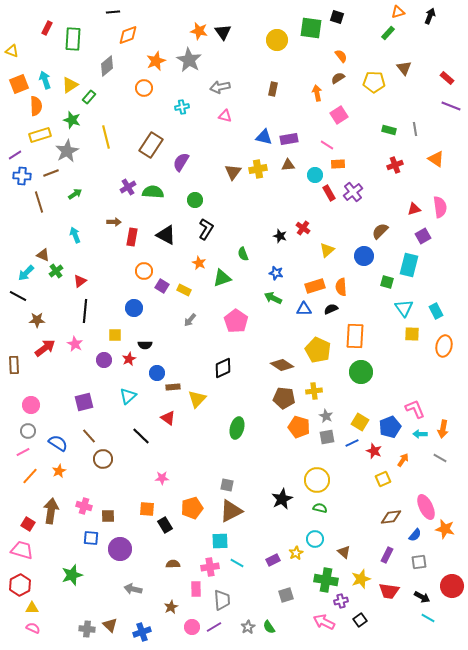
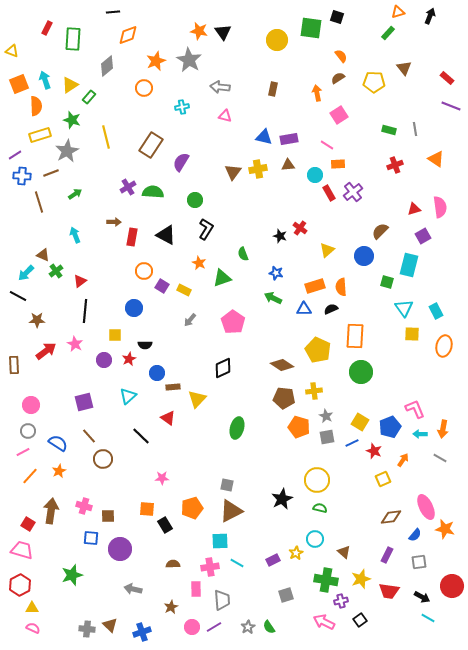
gray arrow at (220, 87): rotated 18 degrees clockwise
red cross at (303, 228): moved 3 px left
pink pentagon at (236, 321): moved 3 px left, 1 px down
red arrow at (45, 348): moved 1 px right, 3 px down
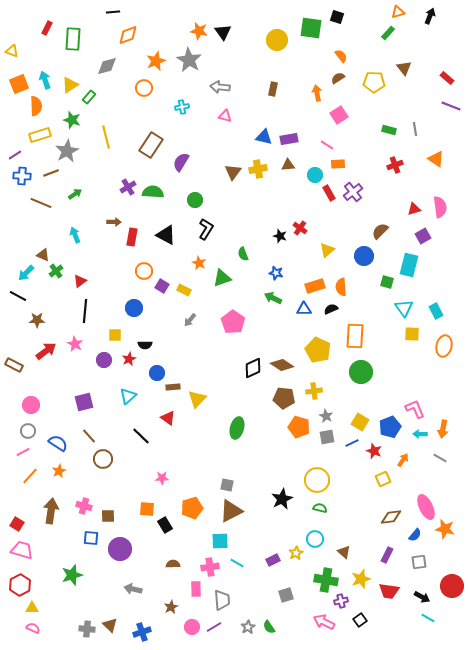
gray diamond at (107, 66): rotated 25 degrees clockwise
brown line at (39, 202): moved 2 px right, 1 px down; rotated 50 degrees counterclockwise
brown rectangle at (14, 365): rotated 60 degrees counterclockwise
black diamond at (223, 368): moved 30 px right
red square at (28, 524): moved 11 px left
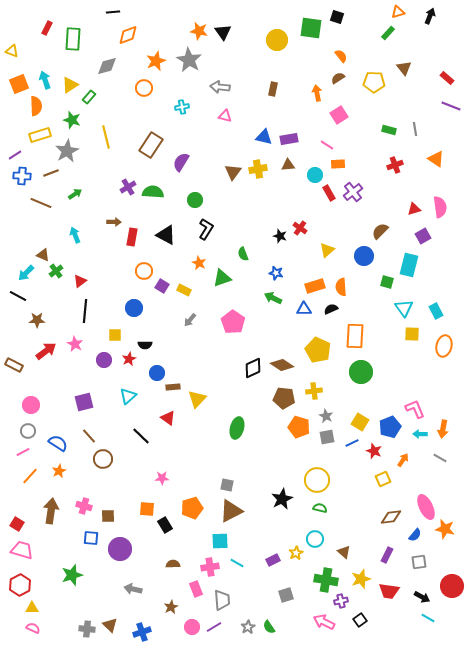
pink rectangle at (196, 589): rotated 21 degrees counterclockwise
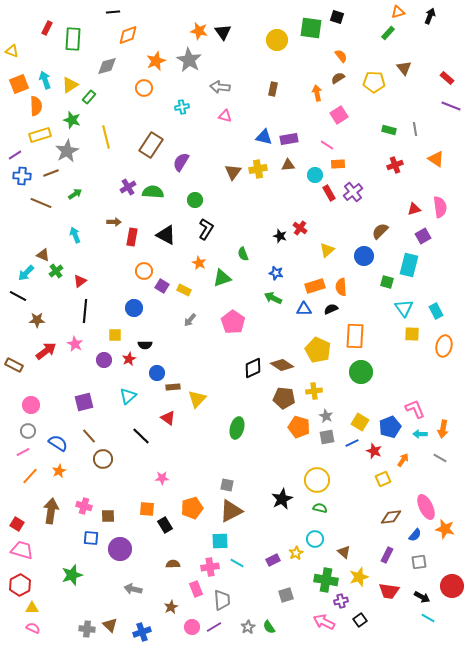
yellow star at (361, 579): moved 2 px left, 2 px up
